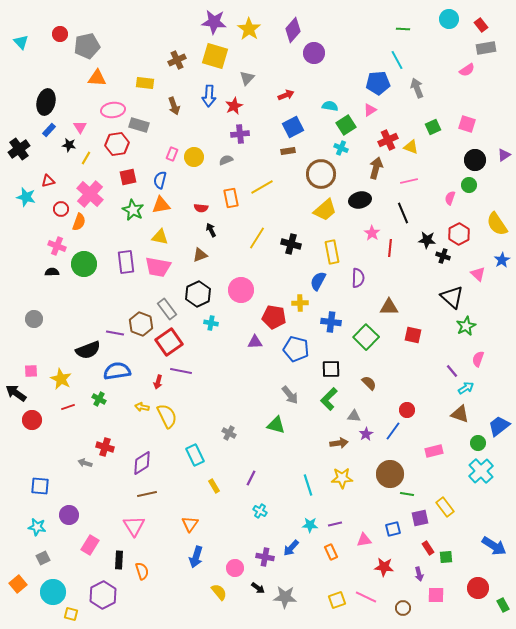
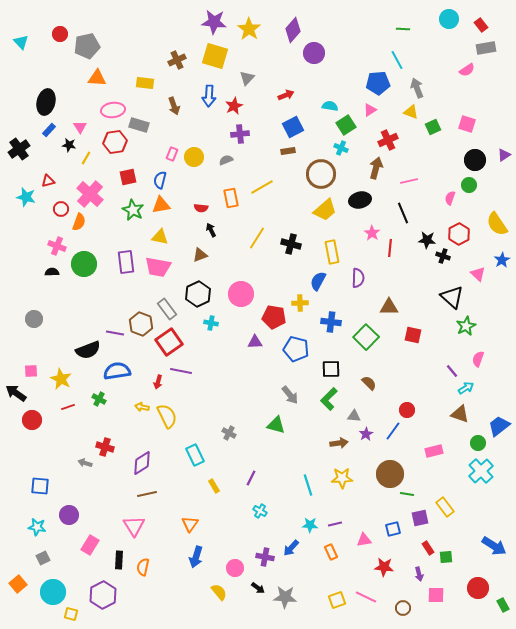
red hexagon at (117, 144): moved 2 px left, 2 px up
yellow triangle at (411, 147): moved 35 px up
pink circle at (241, 290): moved 4 px down
orange semicircle at (142, 571): moved 1 px right, 4 px up; rotated 150 degrees counterclockwise
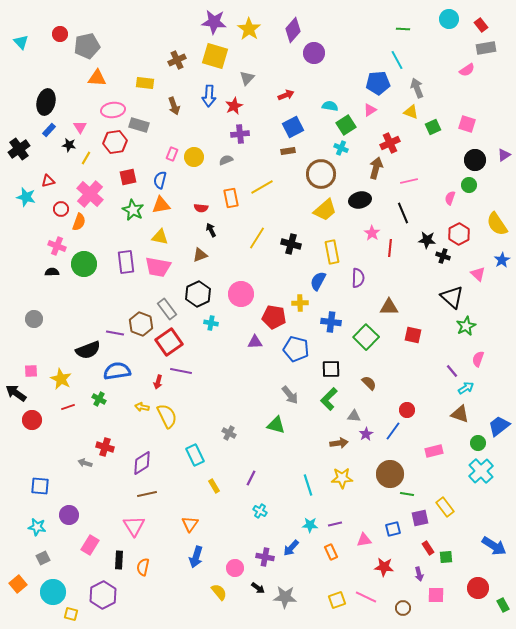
red cross at (388, 140): moved 2 px right, 3 px down
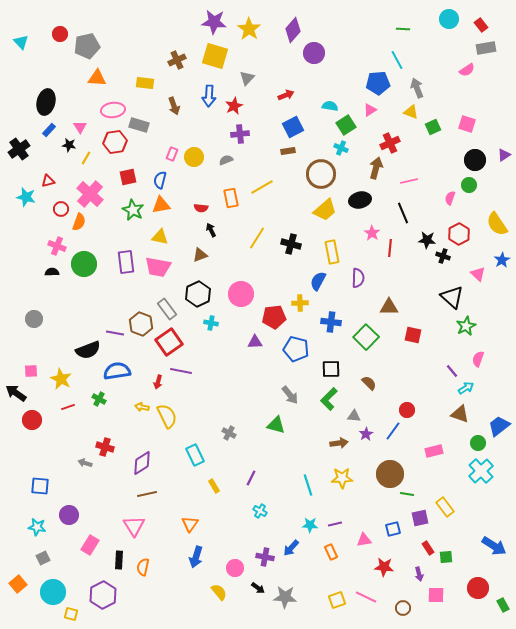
red pentagon at (274, 317): rotated 15 degrees counterclockwise
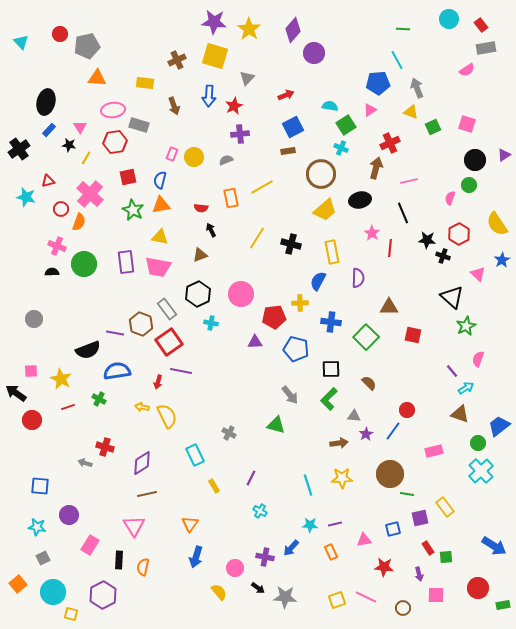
green rectangle at (503, 605): rotated 72 degrees counterclockwise
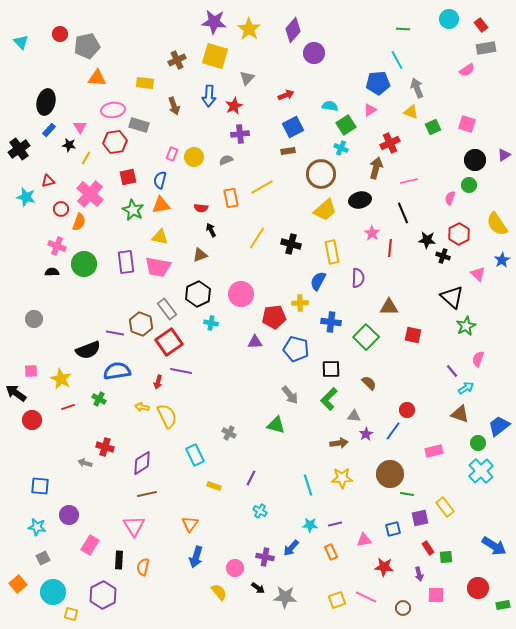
yellow rectangle at (214, 486): rotated 40 degrees counterclockwise
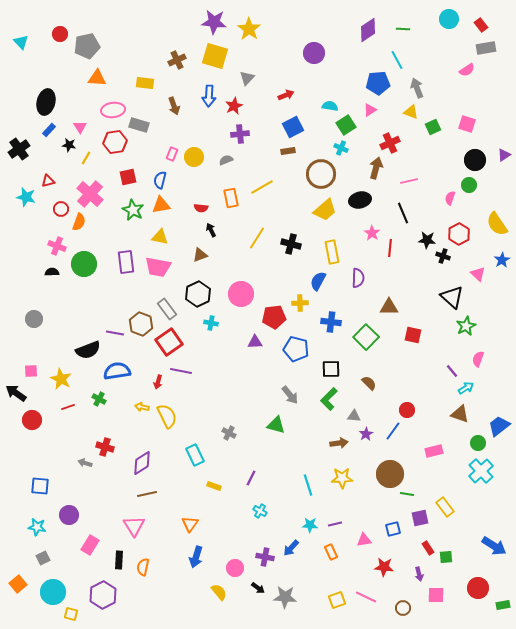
purple diamond at (293, 30): moved 75 px right; rotated 15 degrees clockwise
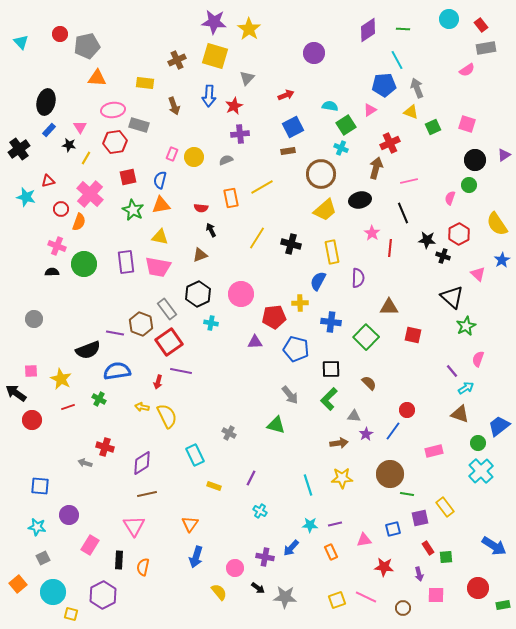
blue pentagon at (378, 83): moved 6 px right, 2 px down
